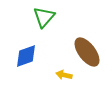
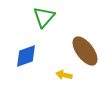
brown ellipse: moved 2 px left, 1 px up
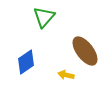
blue diamond: moved 6 px down; rotated 15 degrees counterclockwise
yellow arrow: moved 2 px right
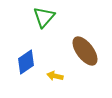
yellow arrow: moved 11 px left, 1 px down
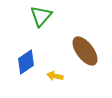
green triangle: moved 3 px left, 1 px up
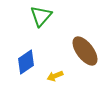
yellow arrow: rotated 35 degrees counterclockwise
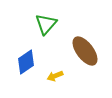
green triangle: moved 5 px right, 8 px down
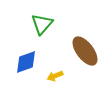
green triangle: moved 4 px left
blue diamond: rotated 15 degrees clockwise
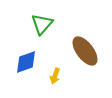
yellow arrow: rotated 49 degrees counterclockwise
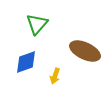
green triangle: moved 5 px left
brown ellipse: rotated 28 degrees counterclockwise
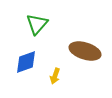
brown ellipse: rotated 8 degrees counterclockwise
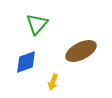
brown ellipse: moved 4 px left; rotated 44 degrees counterclockwise
yellow arrow: moved 2 px left, 6 px down
